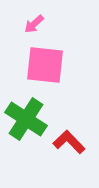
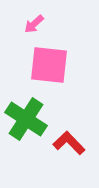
pink square: moved 4 px right
red L-shape: moved 1 px down
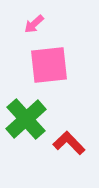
pink square: rotated 12 degrees counterclockwise
green cross: rotated 15 degrees clockwise
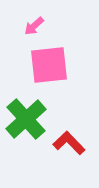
pink arrow: moved 2 px down
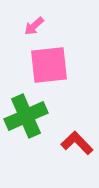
green cross: moved 3 px up; rotated 18 degrees clockwise
red L-shape: moved 8 px right
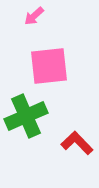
pink arrow: moved 10 px up
pink square: moved 1 px down
